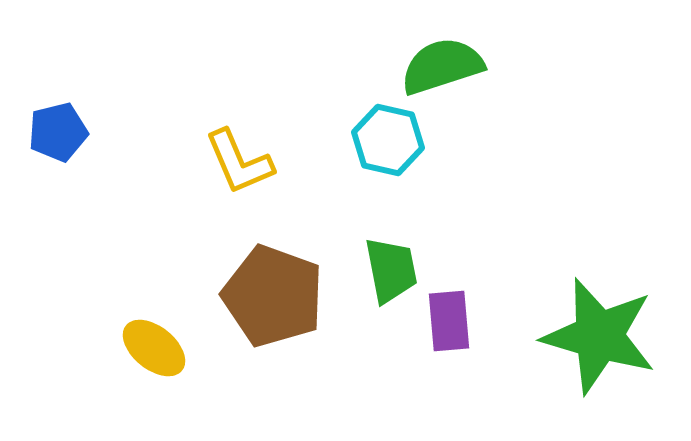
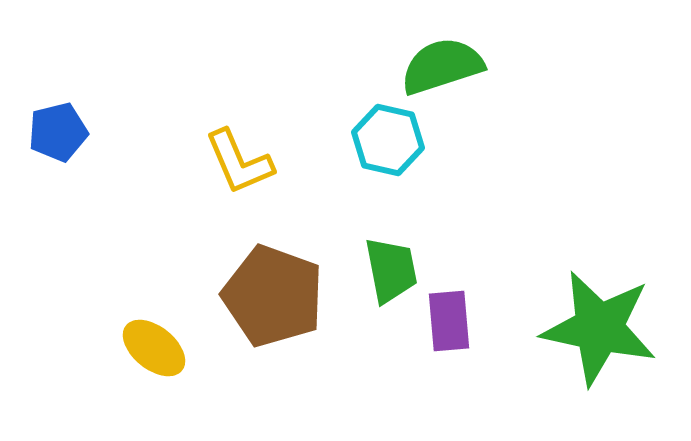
green star: moved 8 px up; rotated 4 degrees counterclockwise
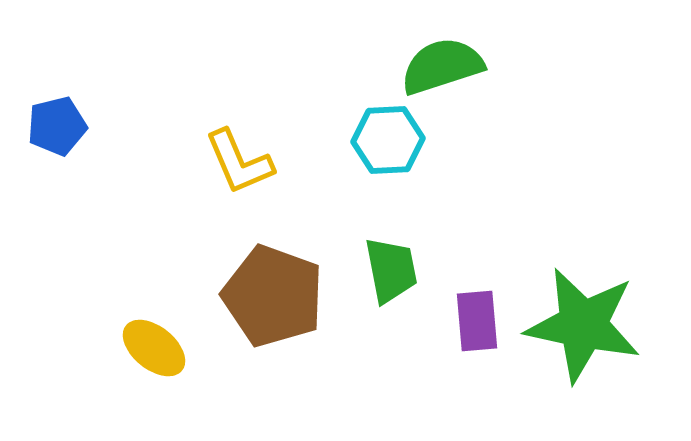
blue pentagon: moved 1 px left, 6 px up
cyan hexagon: rotated 16 degrees counterclockwise
purple rectangle: moved 28 px right
green star: moved 16 px left, 3 px up
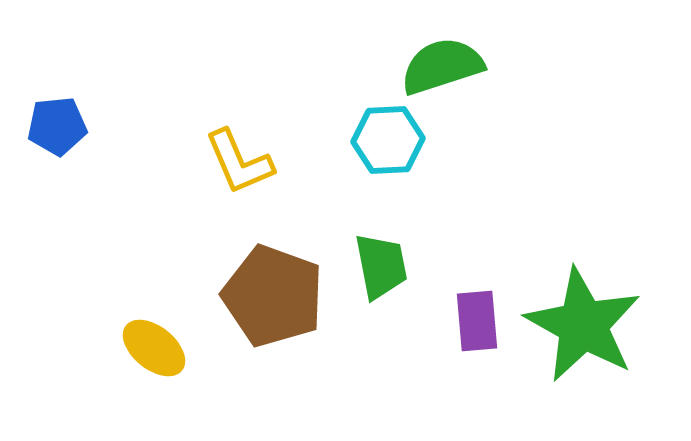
blue pentagon: rotated 8 degrees clockwise
green trapezoid: moved 10 px left, 4 px up
green star: rotated 17 degrees clockwise
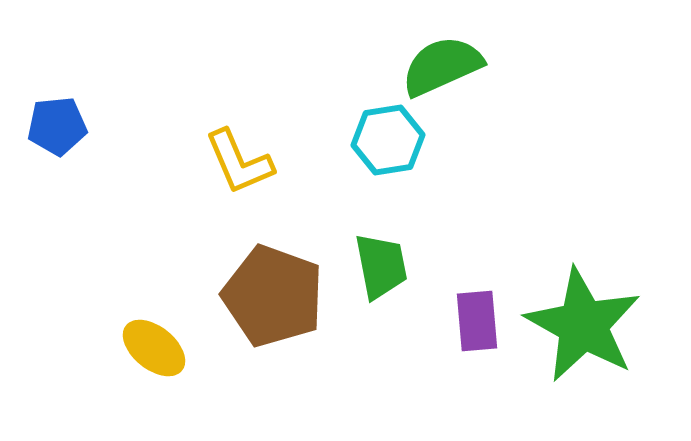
green semicircle: rotated 6 degrees counterclockwise
cyan hexagon: rotated 6 degrees counterclockwise
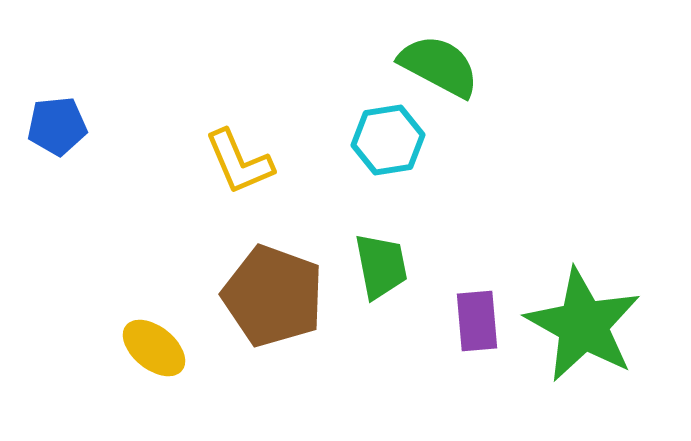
green semicircle: moved 3 px left; rotated 52 degrees clockwise
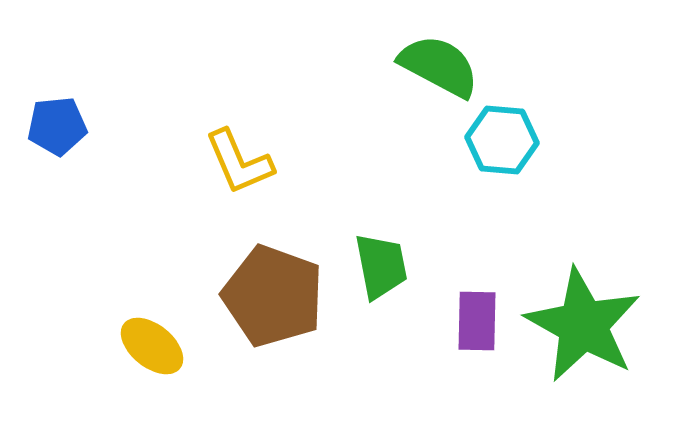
cyan hexagon: moved 114 px right; rotated 14 degrees clockwise
purple rectangle: rotated 6 degrees clockwise
yellow ellipse: moved 2 px left, 2 px up
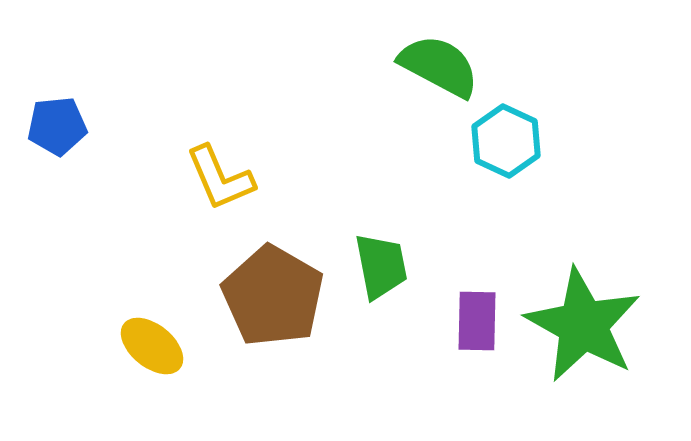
cyan hexagon: moved 4 px right, 1 px down; rotated 20 degrees clockwise
yellow L-shape: moved 19 px left, 16 px down
brown pentagon: rotated 10 degrees clockwise
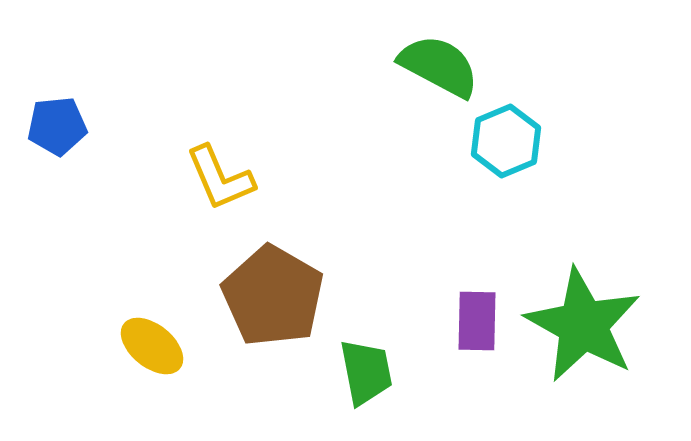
cyan hexagon: rotated 12 degrees clockwise
green trapezoid: moved 15 px left, 106 px down
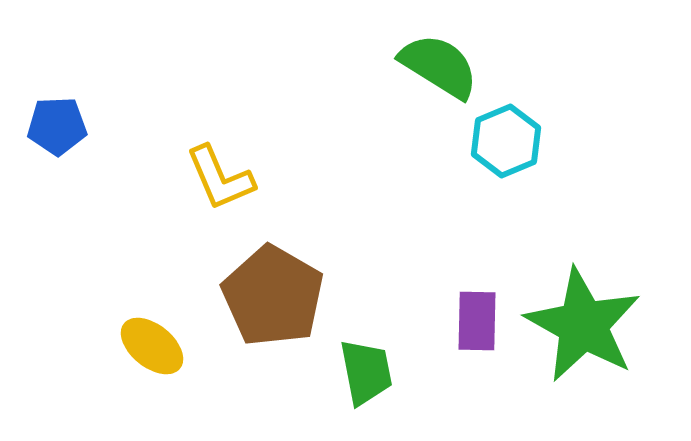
green semicircle: rotated 4 degrees clockwise
blue pentagon: rotated 4 degrees clockwise
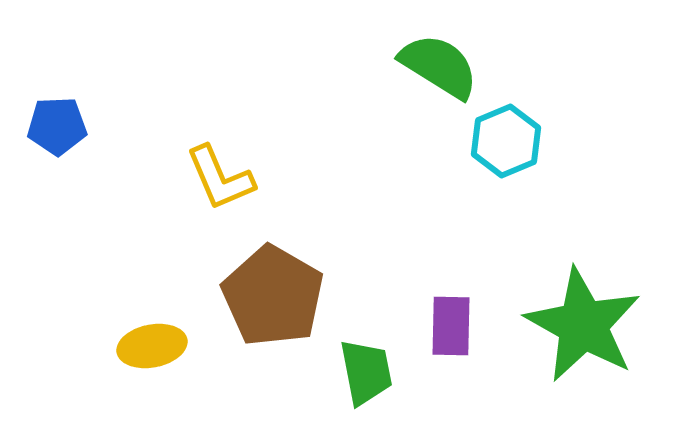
purple rectangle: moved 26 px left, 5 px down
yellow ellipse: rotated 50 degrees counterclockwise
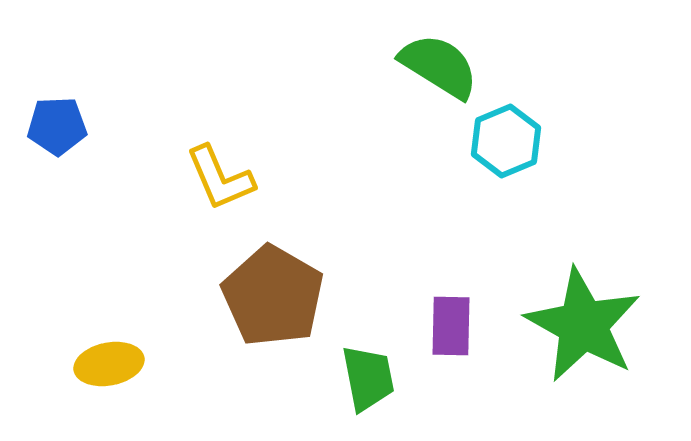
yellow ellipse: moved 43 px left, 18 px down
green trapezoid: moved 2 px right, 6 px down
